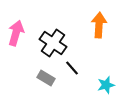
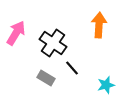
pink arrow: rotated 15 degrees clockwise
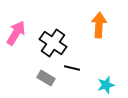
black line: rotated 35 degrees counterclockwise
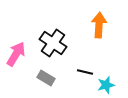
pink arrow: moved 21 px down
black line: moved 13 px right, 4 px down
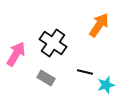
orange arrow: rotated 30 degrees clockwise
